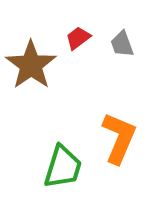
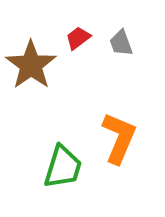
gray trapezoid: moved 1 px left, 1 px up
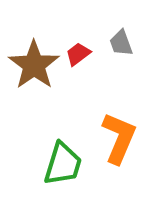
red trapezoid: moved 16 px down
brown star: moved 3 px right
green trapezoid: moved 3 px up
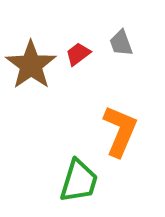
brown star: moved 3 px left
orange L-shape: moved 1 px right, 7 px up
green trapezoid: moved 16 px right, 17 px down
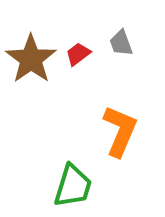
brown star: moved 6 px up
green trapezoid: moved 6 px left, 5 px down
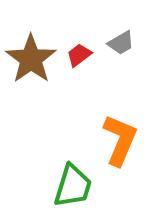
gray trapezoid: rotated 100 degrees counterclockwise
red trapezoid: moved 1 px right, 1 px down
orange L-shape: moved 9 px down
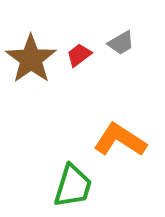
orange L-shape: rotated 80 degrees counterclockwise
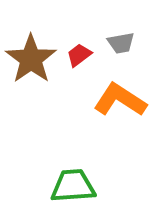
gray trapezoid: rotated 20 degrees clockwise
orange L-shape: moved 40 px up
green trapezoid: rotated 111 degrees counterclockwise
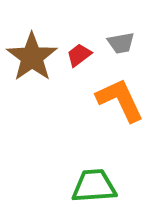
brown star: moved 1 px right, 2 px up
orange L-shape: rotated 32 degrees clockwise
green trapezoid: moved 21 px right
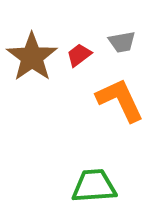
gray trapezoid: moved 1 px right, 1 px up
